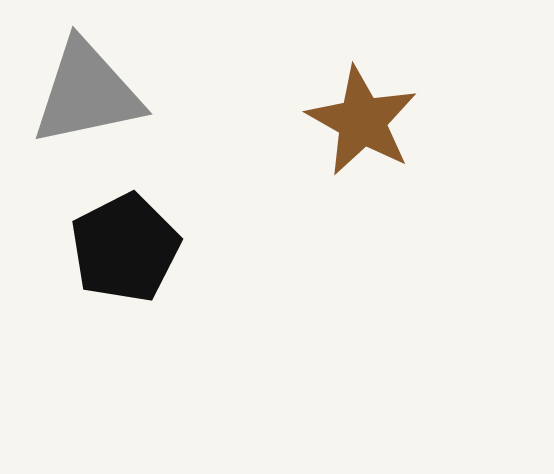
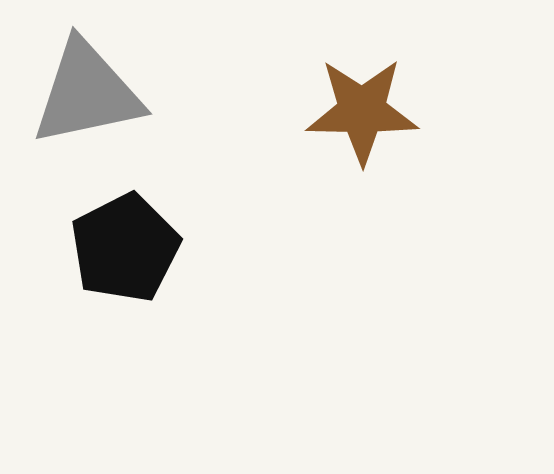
brown star: moved 10 px up; rotated 28 degrees counterclockwise
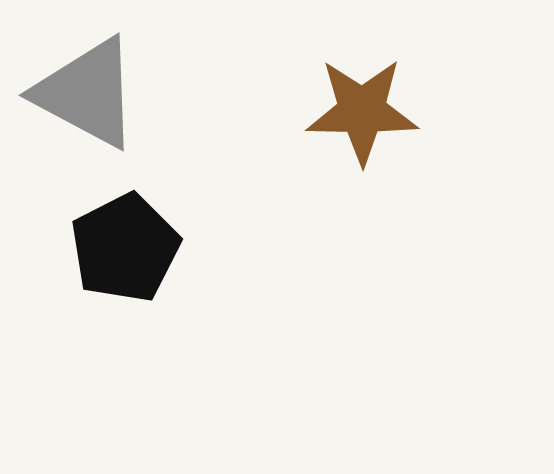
gray triangle: rotated 40 degrees clockwise
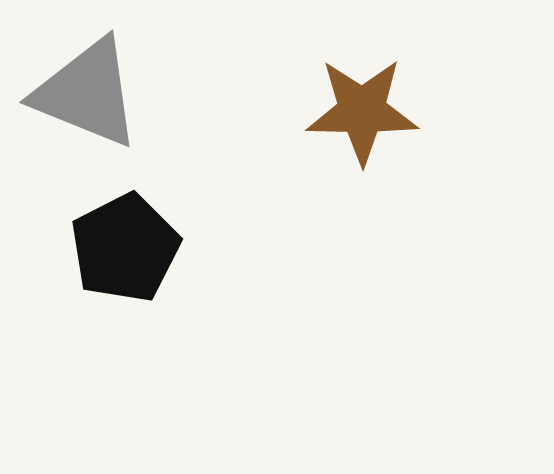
gray triangle: rotated 6 degrees counterclockwise
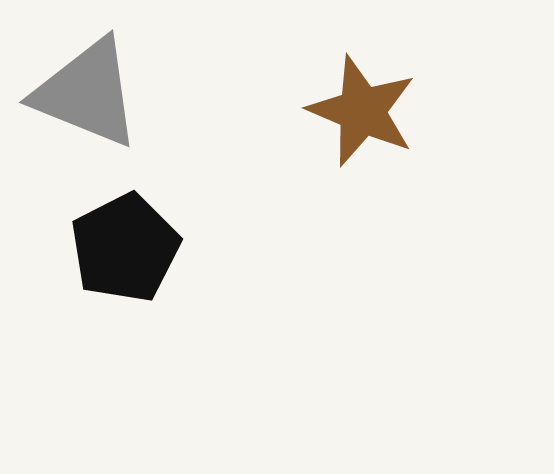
brown star: rotated 22 degrees clockwise
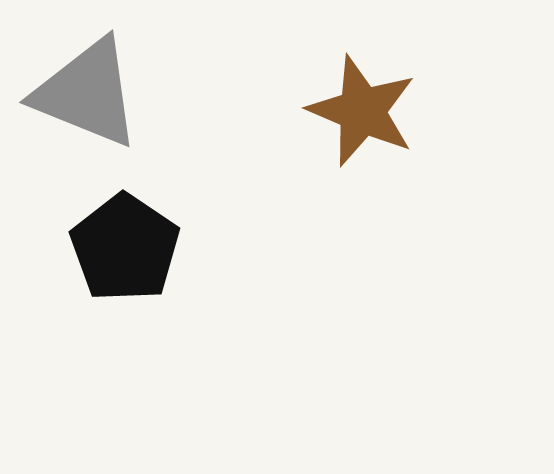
black pentagon: rotated 11 degrees counterclockwise
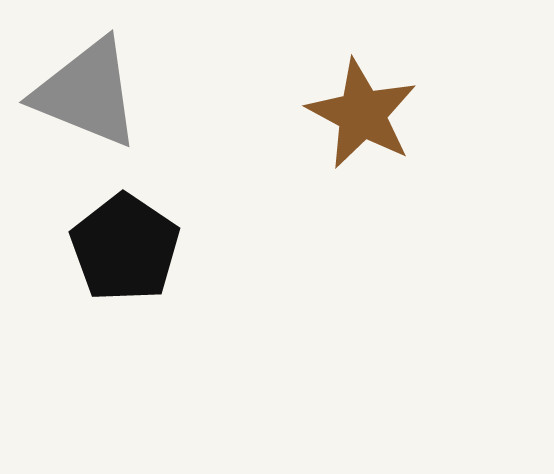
brown star: moved 3 px down; rotated 5 degrees clockwise
